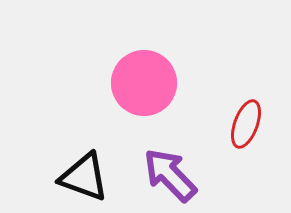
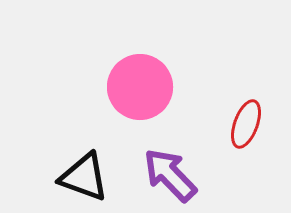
pink circle: moved 4 px left, 4 px down
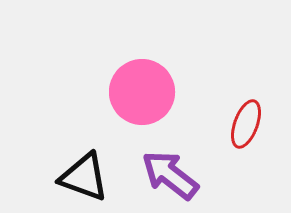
pink circle: moved 2 px right, 5 px down
purple arrow: rotated 8 degrees counterclockwise
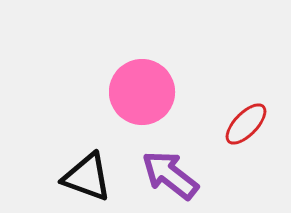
red ellipse: rotated 24 degrees clockwise
black triangle: moved 3 px right
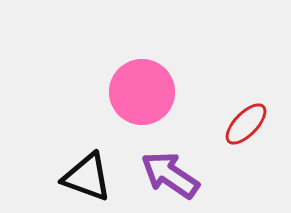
purple arrow: rotated 4 degrees counterclockwise
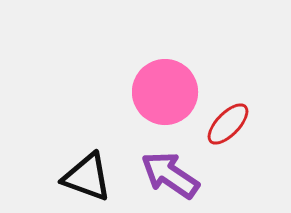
pink circle: moved 23 px right
red ellipse: moved 18 px left
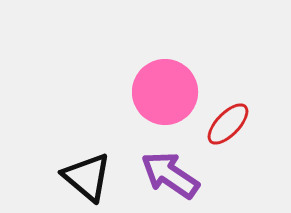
black triangle: rotated 20 degrees clockwise
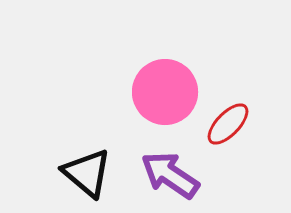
black triangle: moved 4 px up
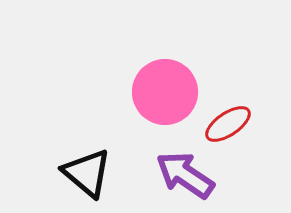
red ellipse: rotated 12 degrees clockwise
purple arrow: moved 15 px right
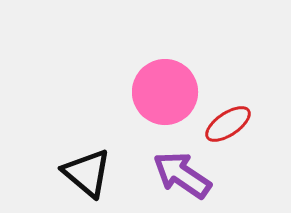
purple arrow: moved 3 px left
